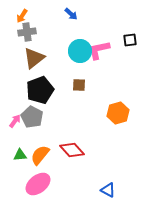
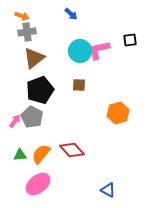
orange arrow: rotated 104 degrees counterclockwise
orange semicircle: moved 1 px right, 1 px up
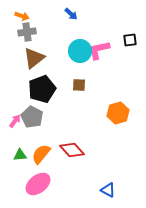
black pentagon: moved 2 px right, 1 px up
